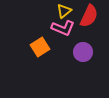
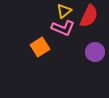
purple circle: moved 12 px right
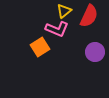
pink L-shape: moved 6 px left, 1 px down
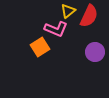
yellow triangle: moved 4 px right
pink L-shape: moved 1 px left
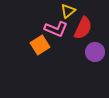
red semicircle: moved 6 px left, 12 px down
orange square: moved 2 px up
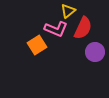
orange square: moved 3 px left
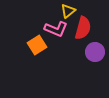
red semicircle: rotated 10 degrees counterclockwise
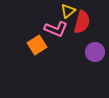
red semicircle: moved 1 px left, 6 px up
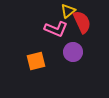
red semicircle: rotated 40 degrees counterclockwise
orange square: moved 1 px left, 16 px down; rotated 18 degrees clockwise
purple circle: moved 22 px left
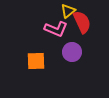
purple circle: moved 1 px left
orange square: rotated 12 degrees clockwise
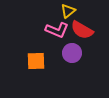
red semicircle: moved 8 px down; rotated 145 degrees clockwise
pink L-shape: moved 1 px right, 1 px down
purple circle: moved 1 px down
